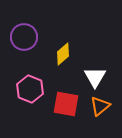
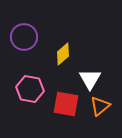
white triangle: moved 5 px left, 2 px down
pink hexagon: rotated 12 degrees counterclockwise
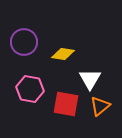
purple circle: moved 5 px down
yellow diamond: rotated 50 degrees clockwise
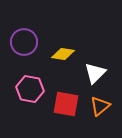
white triangle: moved 5 px right, 6 px up; rotated 15 degrees clockwise
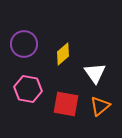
purple circle: moved 2 px down
yellow diamond: rotated 50 degrees counterclockwise
white triangle: rotated 20 degrees counterclockwise
pink hexagon: moved 2 px left
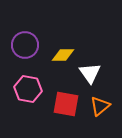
purple circle: moved 1 px right, 1 px down
yellow diamond: moved 1 px down; rotated 40 degrees clockwise
white triangle: moved 5 px left
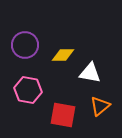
white triangle: rotated 45 degrees counterclockwise
pink hexagon: moved 1 px down
red square: moved 3 px left, 11 px down
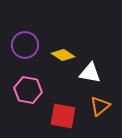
yellow diamond: rotated 35 degrees clockwise
red square: moved 1 px down
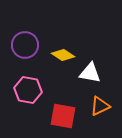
orange triangle: rotated 15 degrees clockwise
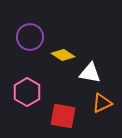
purple circle: moved 5 px right, 8 px up
pink hexagon: moved 1 px left, 2 px down; rotated 20 degrees clockwise
orange triangle: moved 2 px right, 3 px up
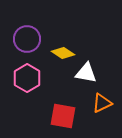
purple circle: moved 3 px left, 2 px down
yellow diamond: moved 2 px up
white triangle: moved 4 px left
pink hexagon: moved 14 px up
